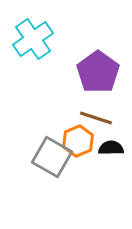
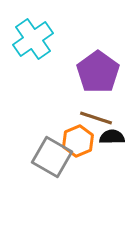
black semicircle: moved 1 px right, 11 px up
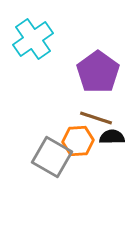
orange hexagon: rotated 20 degrees clockwise
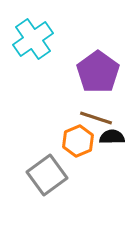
orange hexagon: rotated 20 degrees counterclockwise
gray square: moved 5 px left, 18 px down; rotated 24 degrees clockwise
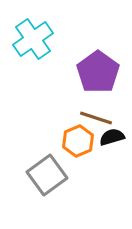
black semicircle: rotated 15 degrees counterclockwise
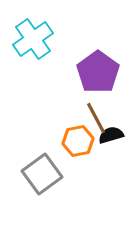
brown line: rotated 44 degrees clockwise
black semicircle: moved 1 px left, 2 px up
orange hexagon: rotated 12 degrees clockwise
gray square: moved 5 px left, 1 px up
